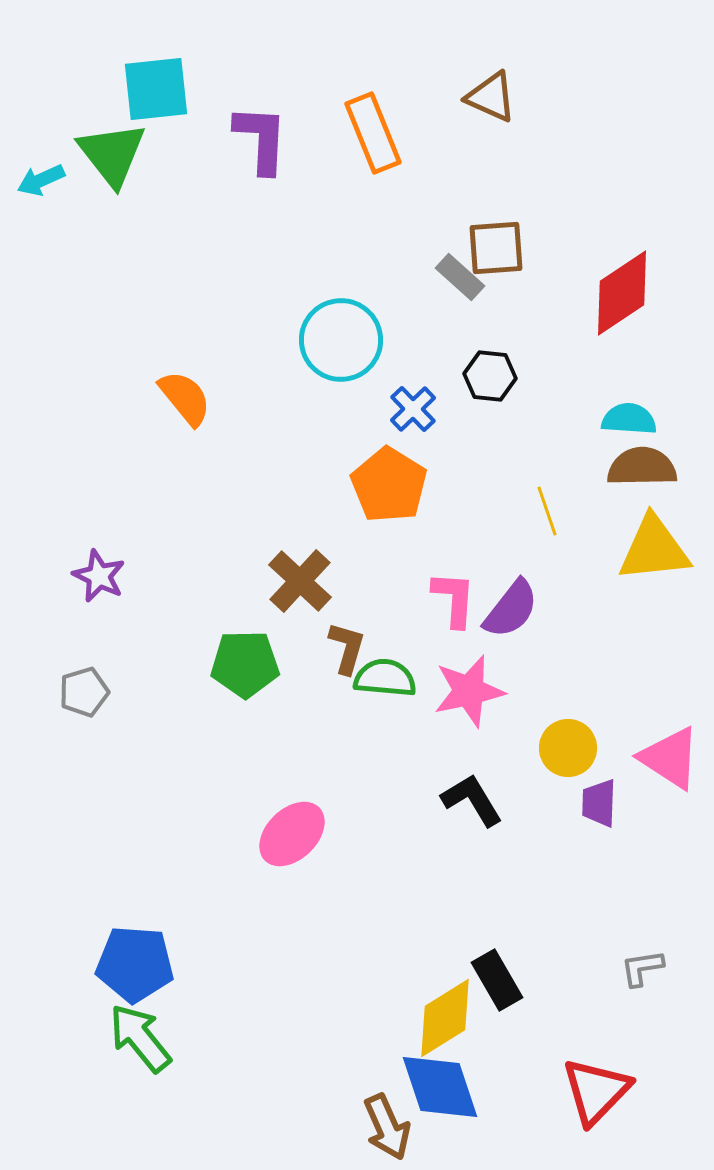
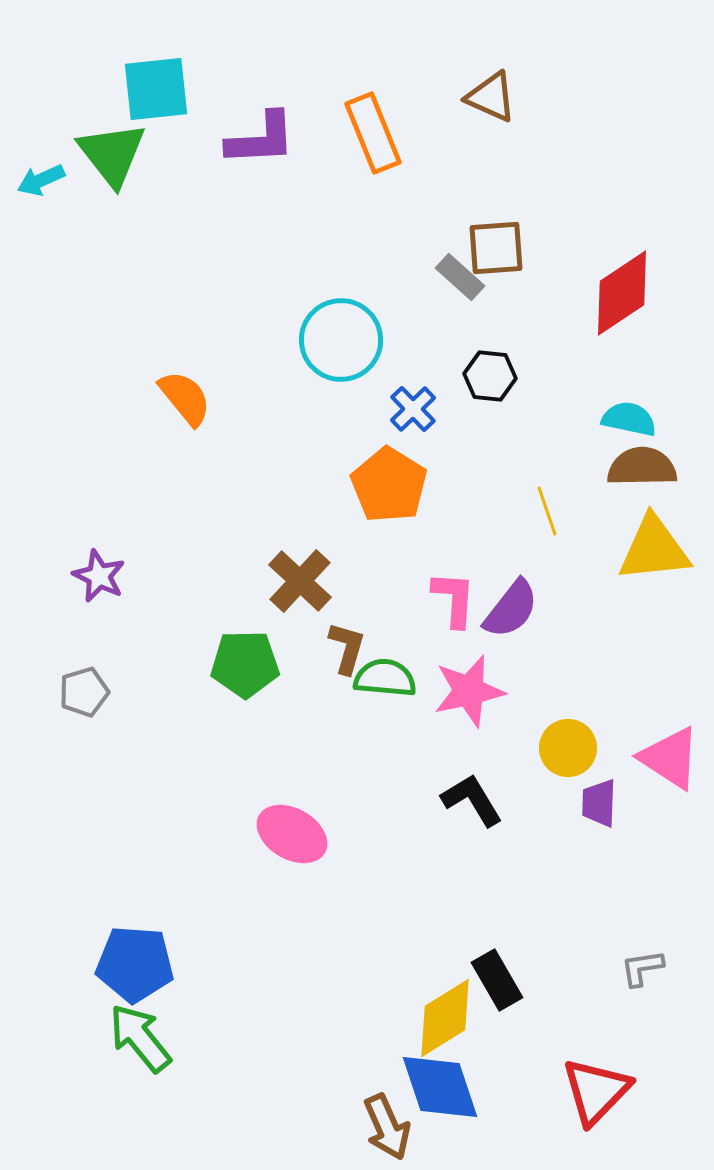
purple L-shape: rotated 84 degrees clockwise
cyan semicircle: rotated 8 degrees clockwise
pink ellipse: rotated 74 degrees clockwise
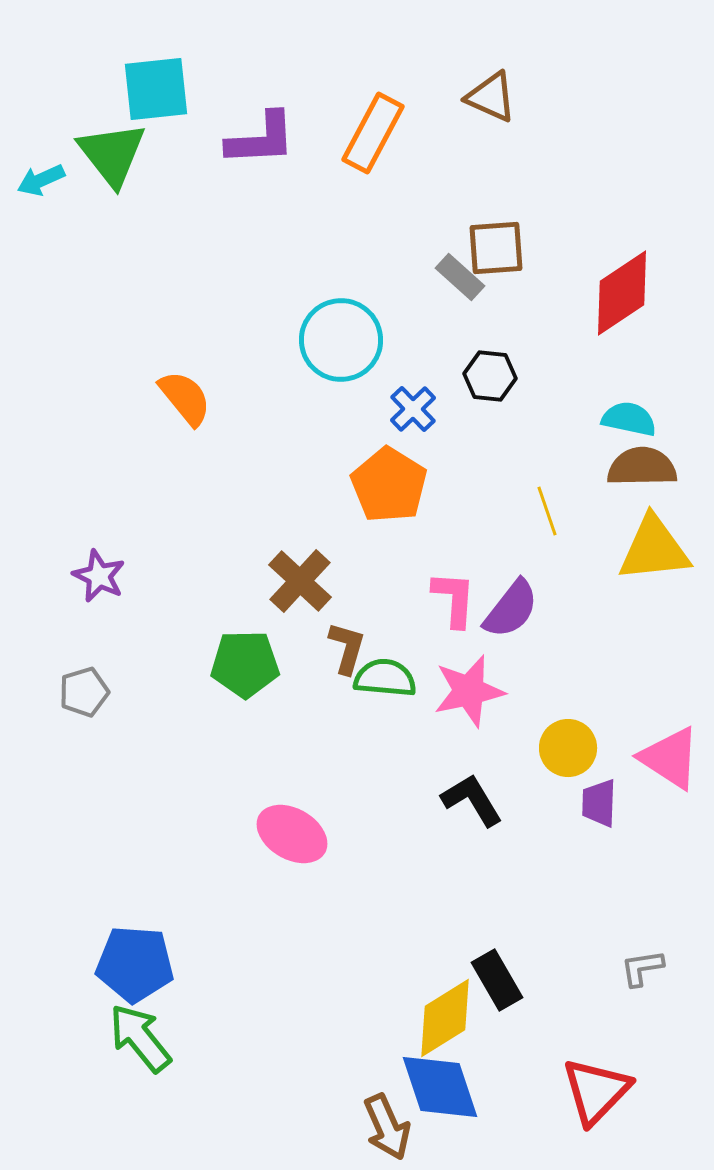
orange rectangle: rotated 50 degrees clockwise
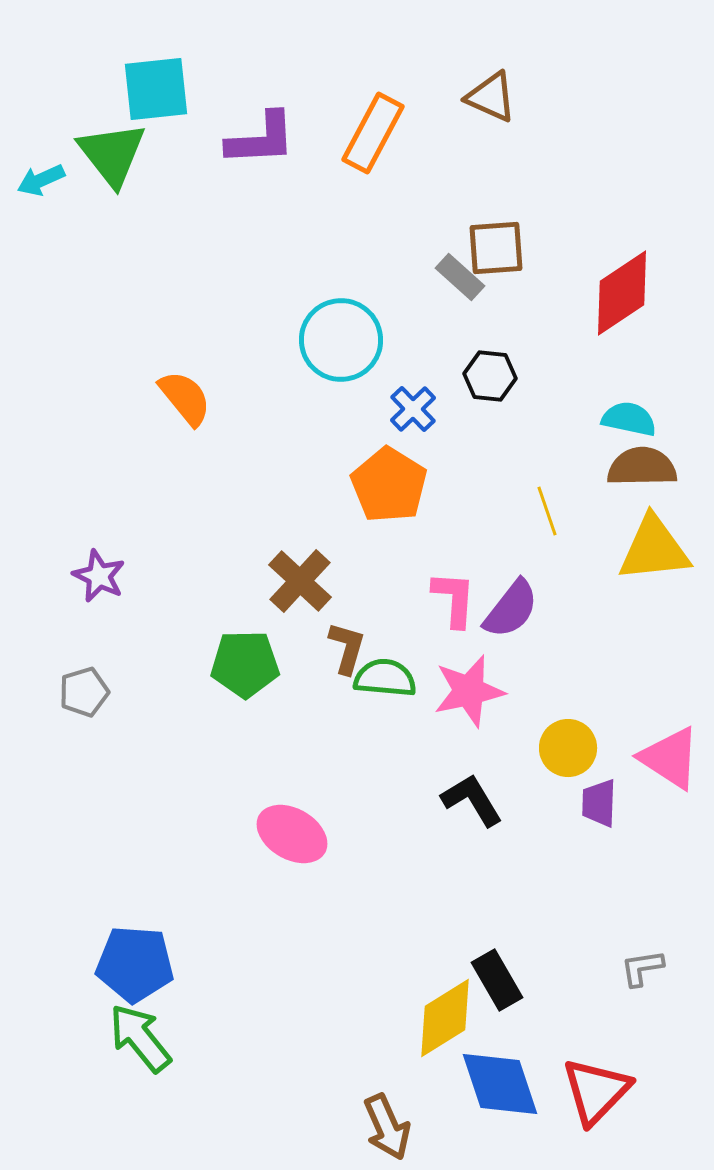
blue diamond: moved 60 px right, 3 px up
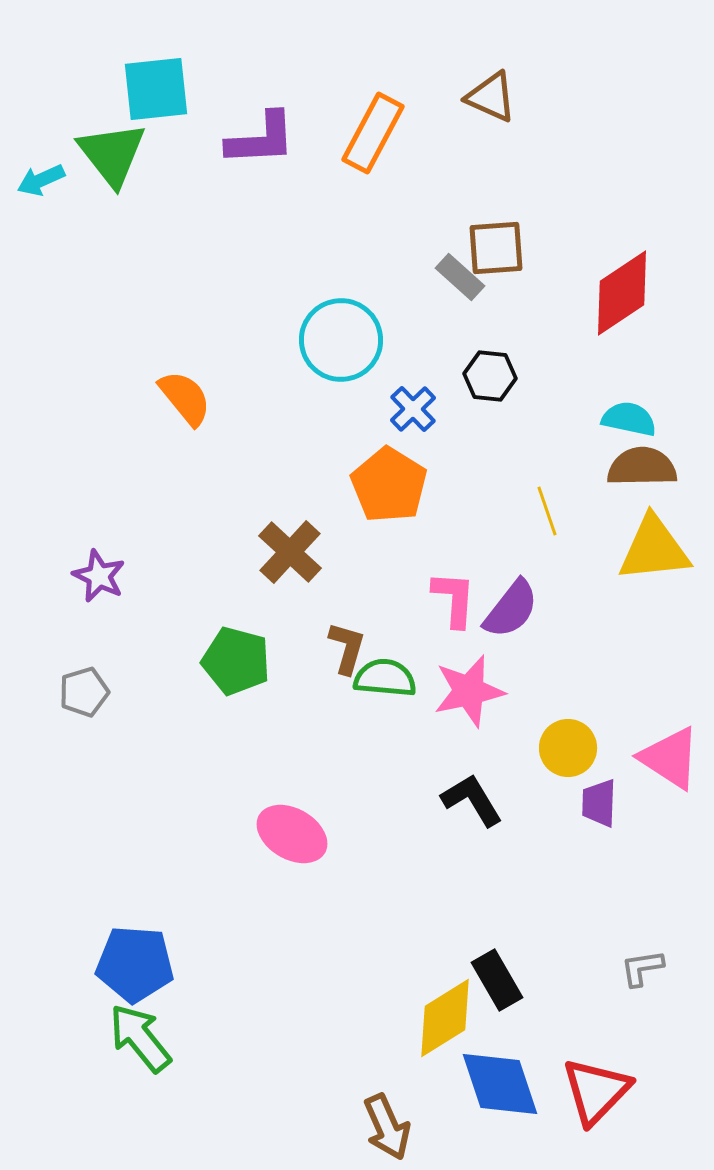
brown cross: moved 10 px left, 29 px up
green pentagon: moved 9 px left, 3 px up; rotated 16 degrees clockwise
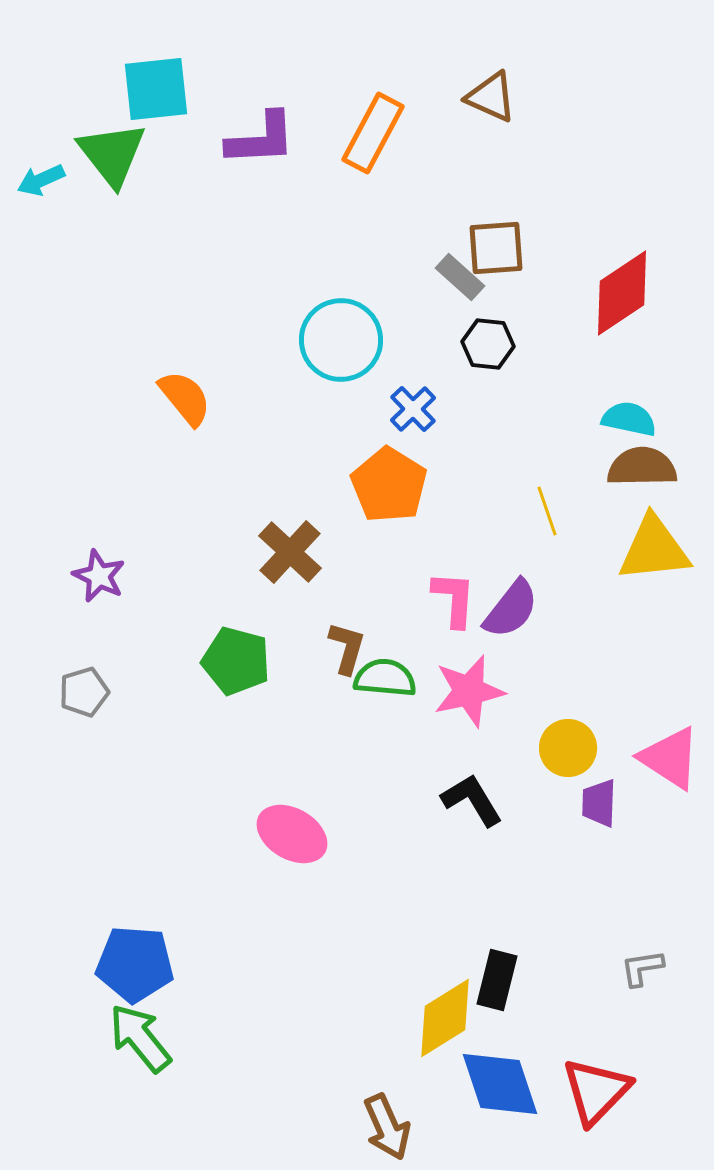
black hexagon: moved 2 px left, 32 px up
black rectangle: rotated 44 degrees clockwise
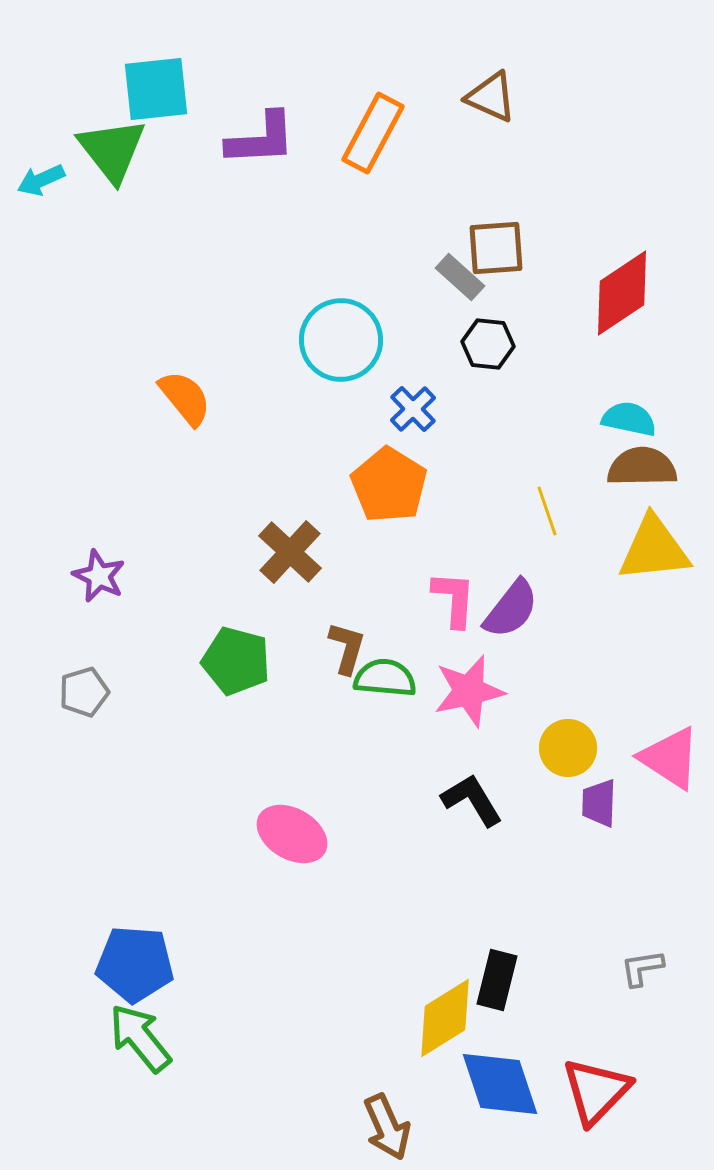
green triangle: moved 4 px up
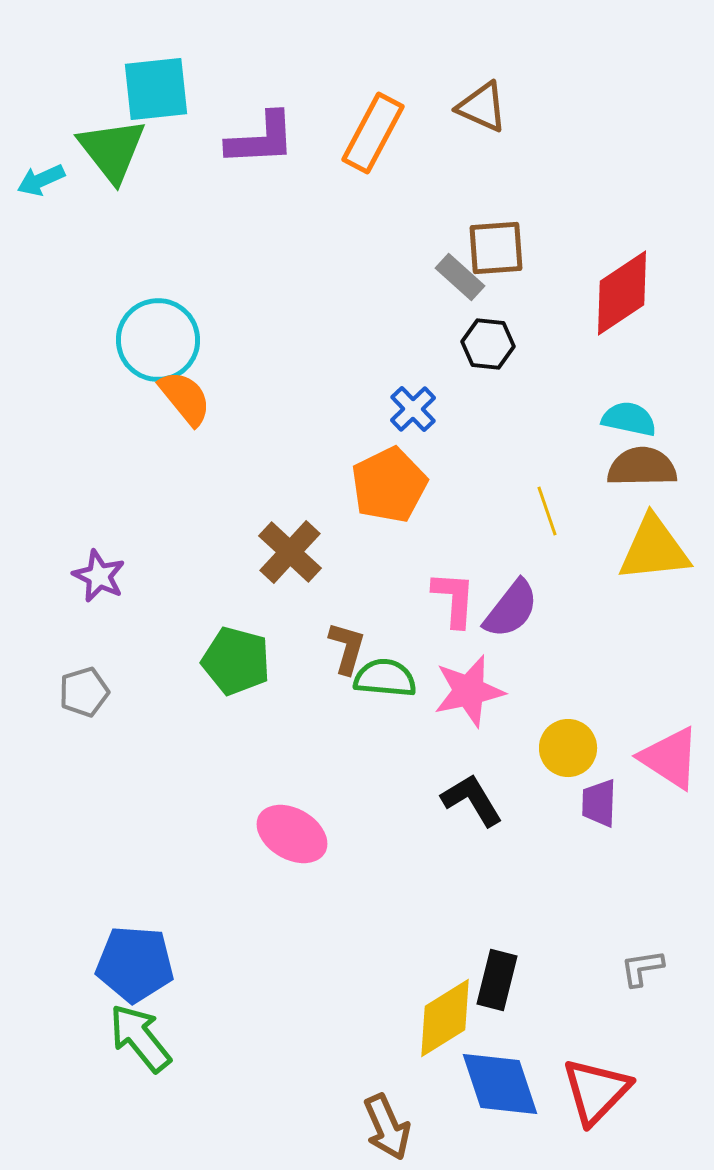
brown triangle: moved 9 px left, 10 px down
cyan circle: moved 183 px left
orange pentagon: rotated 14 degrees clockwise
